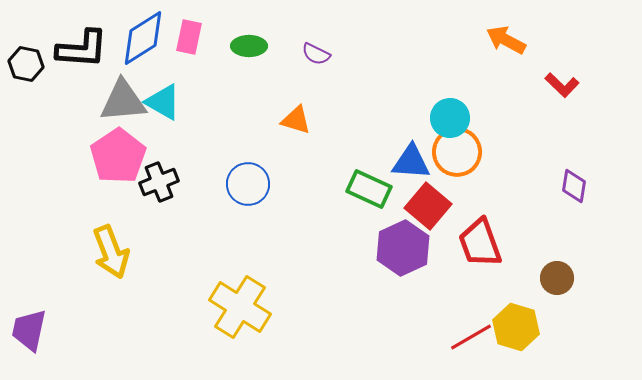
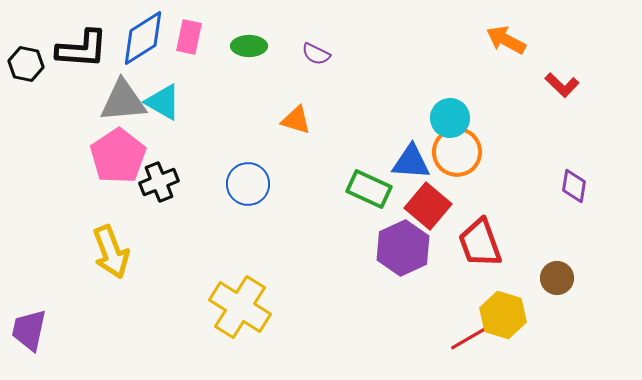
yellow hexagon: moved 13 px left, 12 px up
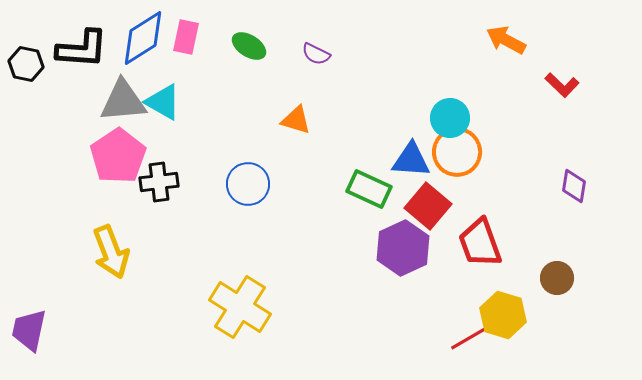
pink rectangle: moved 3 px left
green ellipse: rotated 32 degrees clockwise
blue triangle: moved 2 px up
black cross: rotated 15 degrees clockwise
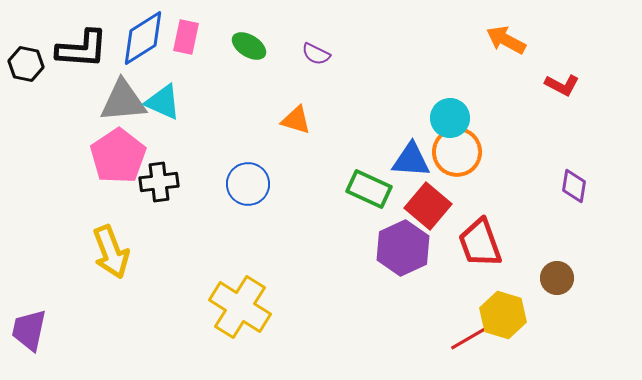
red L-shape: rotated 16 degrees counterclockwise
cyan triangle: rotated 6 degrees counterclockwise
